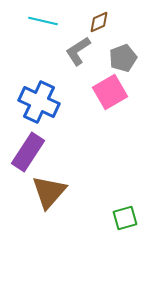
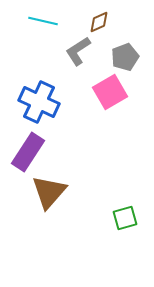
gray pentagon: moved 2 px right, 1 px up
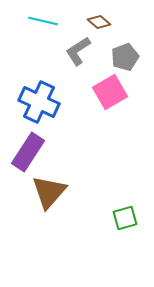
brown diamond: rotated 65 degrees clockwise
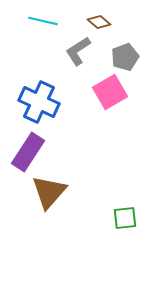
green square: rotated 10 degrees clockwise
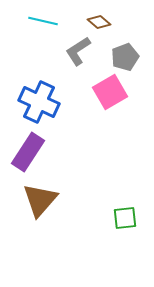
brown triangle: moved 9 px left, 8 px down
